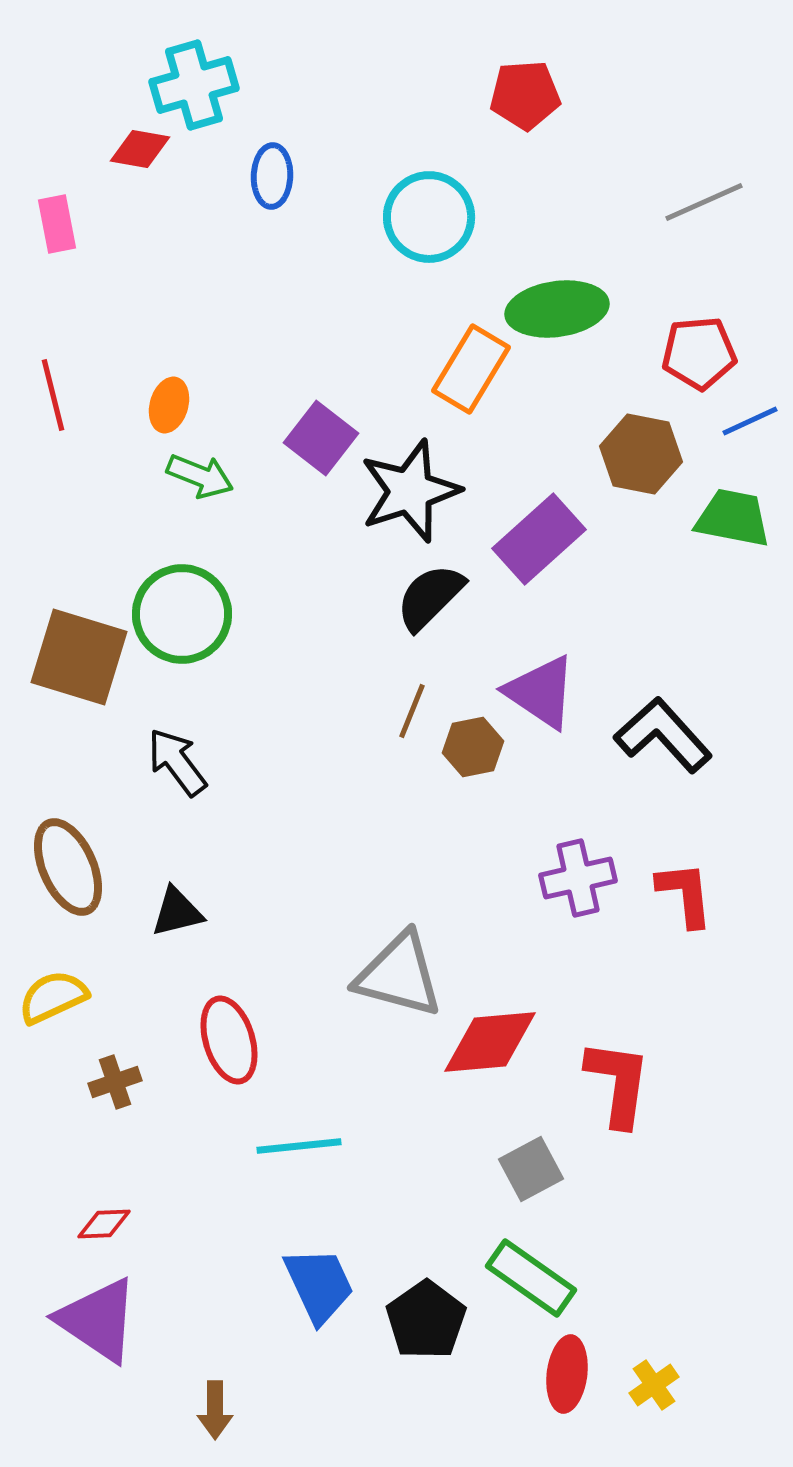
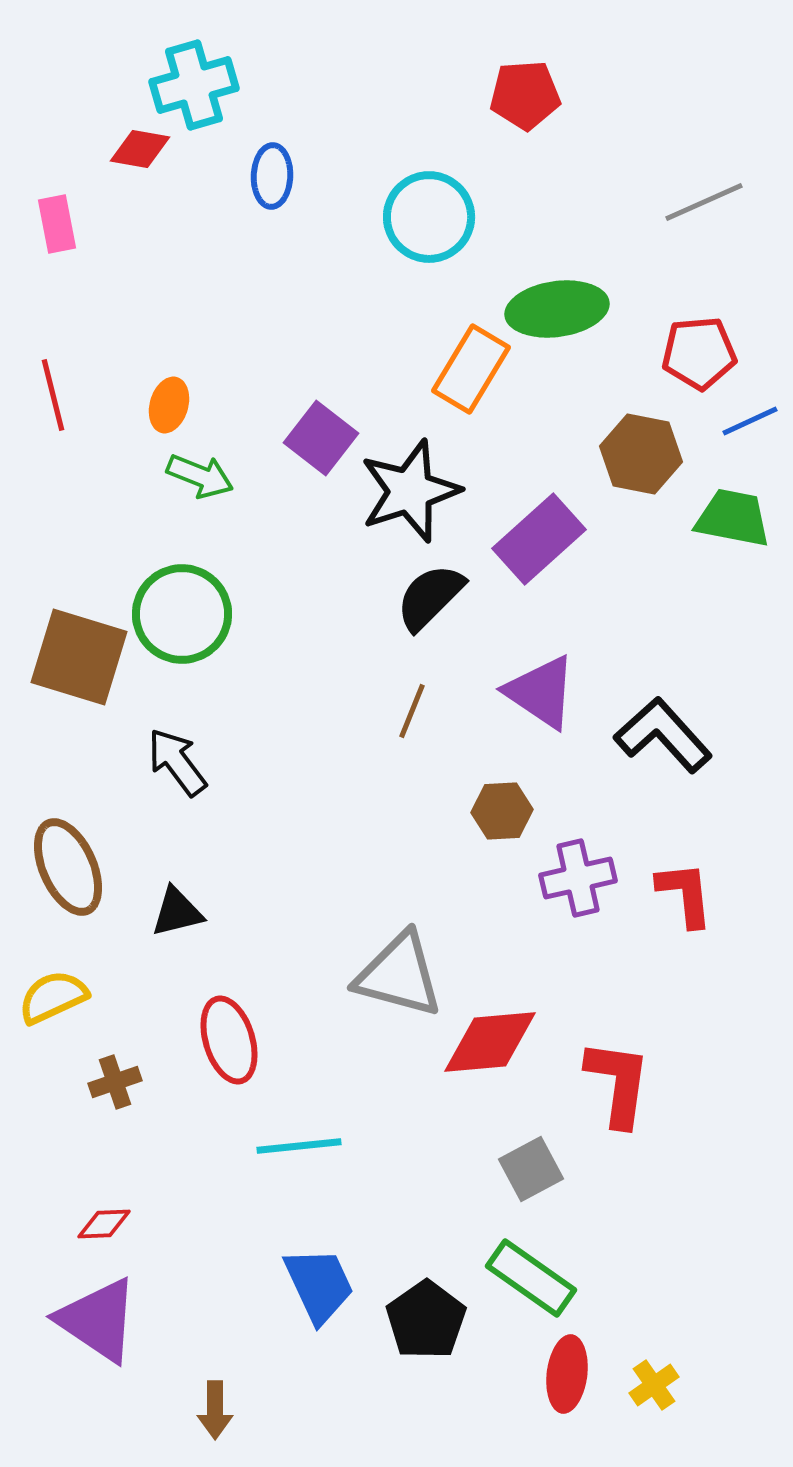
brown hexagon at (473, 747): moved 29 px right, 64 px down; rotated 8 degrees clockwise
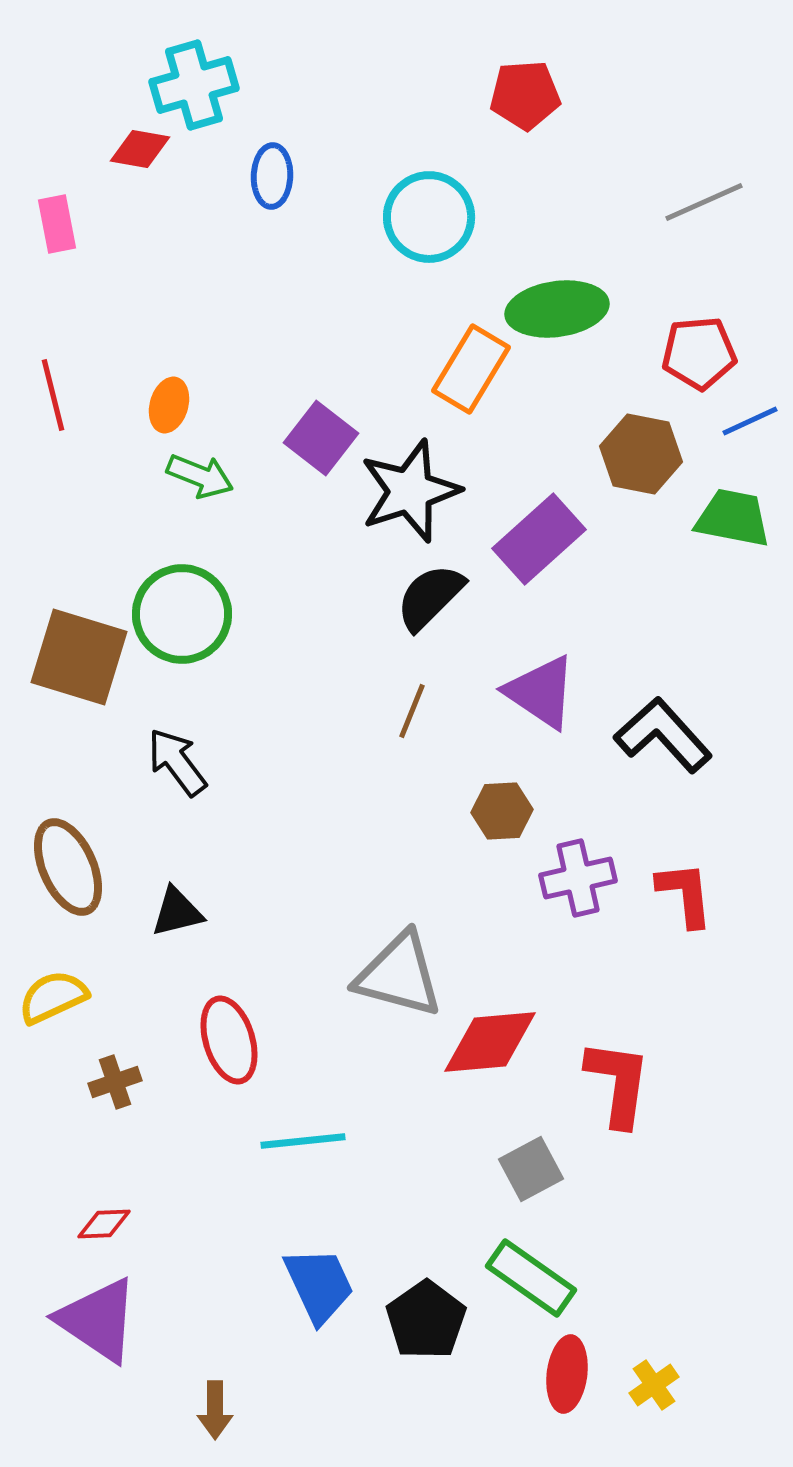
cyan line at (299, 1146): moved 4 px right, 5 px up
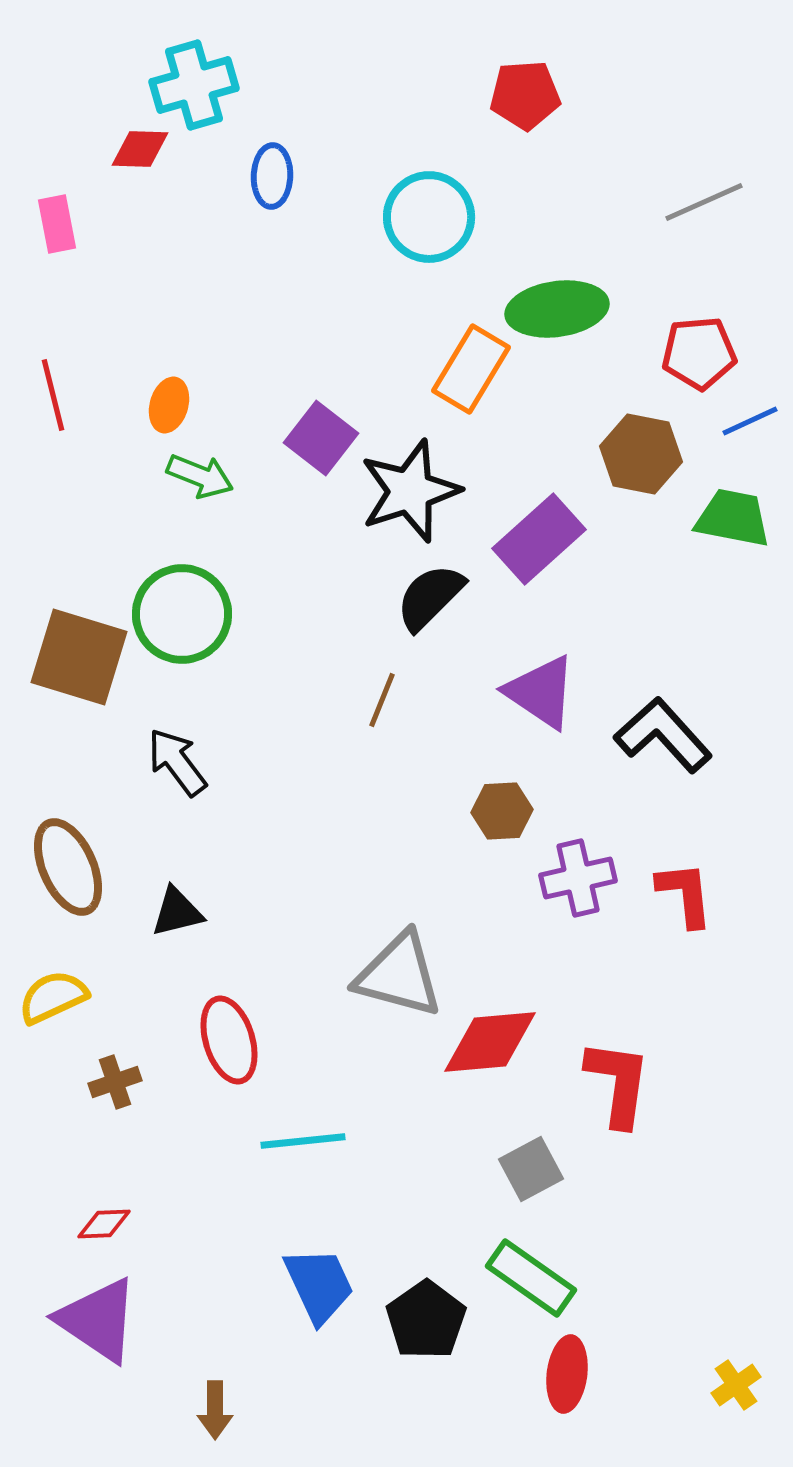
red diamond at (140, 149): rotated 8 degrees counterclockwise
brown line at (412, 711): moved 30 px left, 11 px up
yellow cross at (654, 1385): moved 82 px right
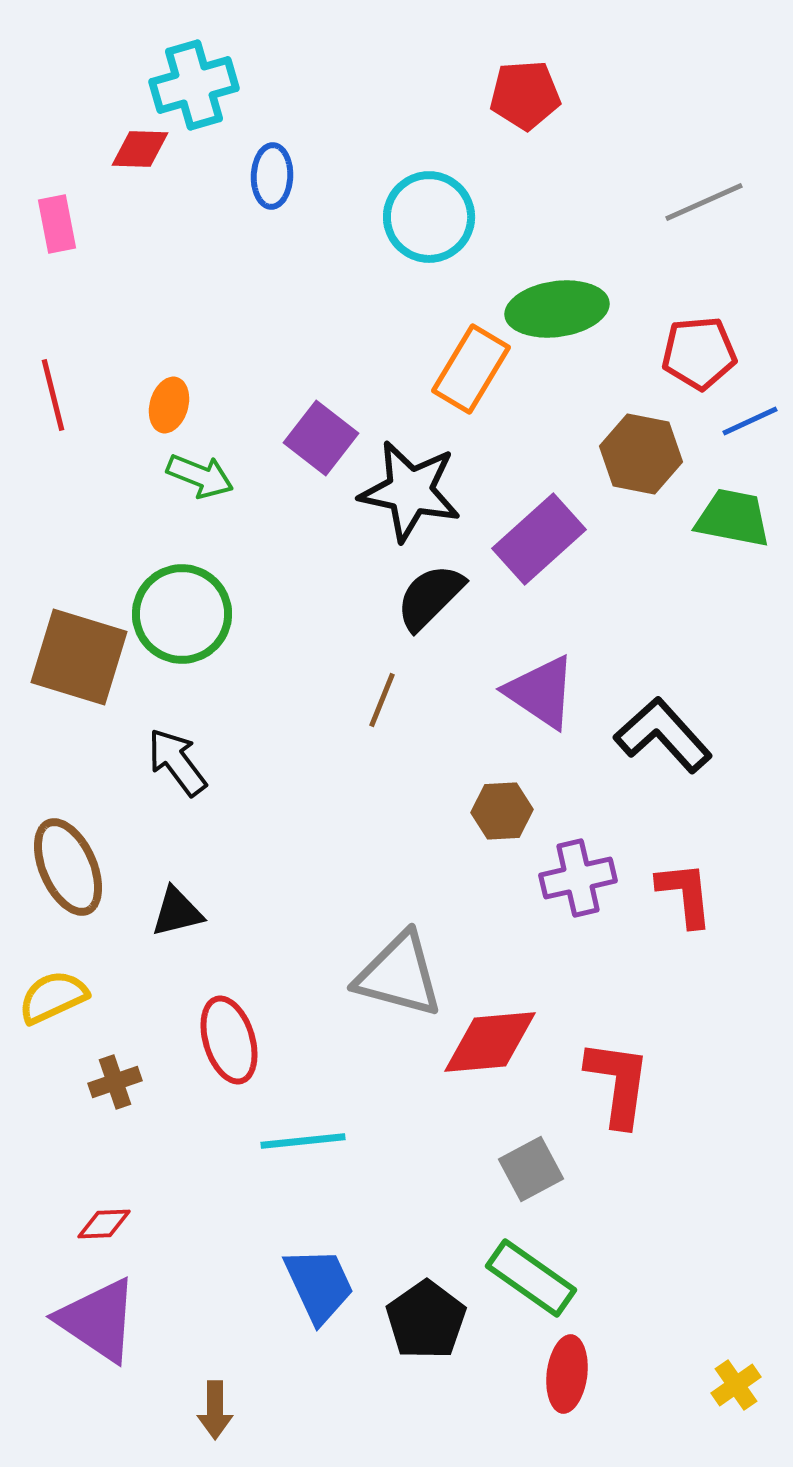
black star at (410, 491): rotated 30 degrees clockwise
